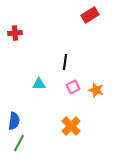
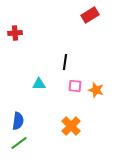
pink square: moved 2 px right, 1 px up; rotated 32 degrees clockwise
blue semicircle: moved 4 px right
green line: rotated 24 degrees clockwise
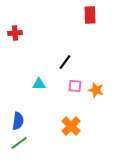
red rectangle: rotated 60 degrees counterclockwise
black line: rotated 28 degrees clockwise
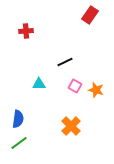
red rectangle: rotated 36 degrees clockwise
red cross: moved 11 px right, 2 px up
black line: rotated 28 degrees clockwise
pink square: rotated 24 degrees clockwise
blue semicircle: moved 2 px up
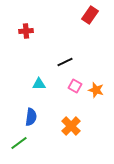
blue semicircle: moved 13 px right, 2 px up
